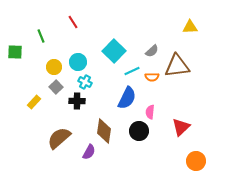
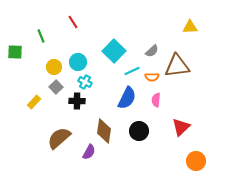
pink semicircle: moved 6 px right, 12 px up
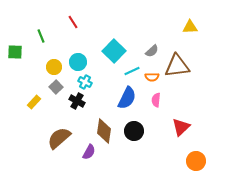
black cross: rotated 28 degrees clockwise
black circle: moved 5 px left
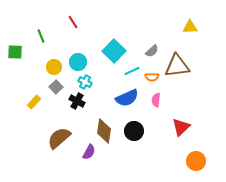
blue semicircle: rotated 40 degrees clockwise
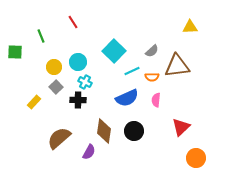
black cross: moved 1 px right, 1 px up; rotated 28 degrees counterclockwise
orange circle: moved 3 px up
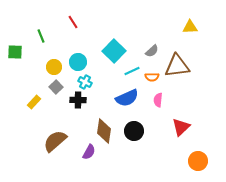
pink semicircle: moved 2 px right
brown semicircle: moved 4 px left, 3 px down
orange circle: moved 2 px right, 3 px down
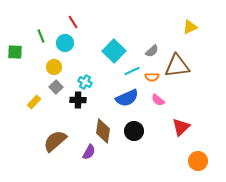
yellow triangle: rotated 21 degrees counterclockwise
cyan circle: moved 13 px left, 19 px up
pink semicircle: rotated 56 degrees counterclockwise
brown diamond: moved 1 px left
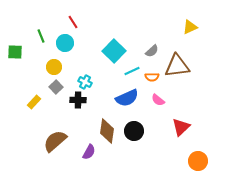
brown diamond: moved 4 px right
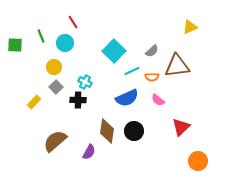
green square: moved 7 px up
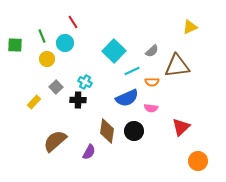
green line: moved 1 px right
yellow circle: moved 7 px left, 8 px up
orange semicircle: moved 5 px down
pink semicircle: moved 7 px left, 8 px down; rotated 32 degrees counterclockwise
